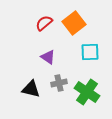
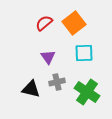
cyan square: moved 6 px left, 1 px down
purple triangle: rotated 21 degrees clockwise
gray cross: moved 2 px left, 1 px up
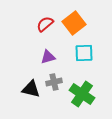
red semicircle: moved 1 px right, 1 px down
purple triangle: rotated 49 degrees clockwise
gray cross: moved 3 px left
green cross: moved 5 px left, 2 px down
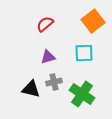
orange square: moved 19 px right, 2 px up
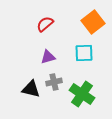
orange square: moved 1 px down
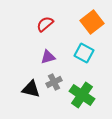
orange square: moved 1 px left
cyan square: rotated 30 degrees clockwise
gray cross: rotated 14 degrees counterclockwise
green cross: moved 1 px down
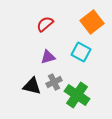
cyan square: moved 3 px left, 1 px up
black triangle: moved 1 px right, 3 px up
green cross: moved 5 px left
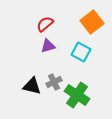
purple triangle: moved 11 px up
